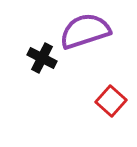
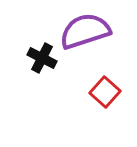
red square: moved 6 px left, 9 px up
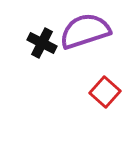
black cross: moved 15 px up
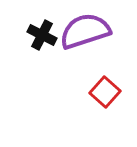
black cross: moved 8 px up
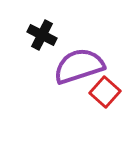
purple semicircle: moved 6 px left, 35 px down
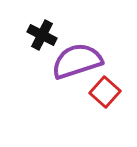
purple semicircle: moved 2 px left, 5 px up
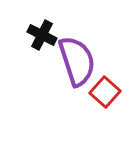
purple semicircle: rotated 90 degrees clockwise
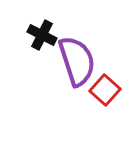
red square: moved 2 px up
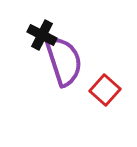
purple semicircle: moved 13 px left
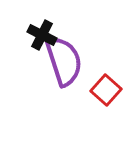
red square: moved 1 px right
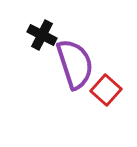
purple semicircle: moved 11 px right, 3 px down
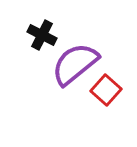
purple semicircle: rotated 111 degrees counterclockwise
